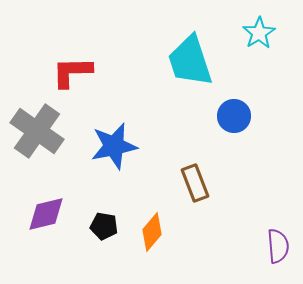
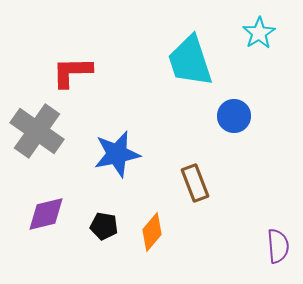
blue star: moved 3 px right, 8 px down
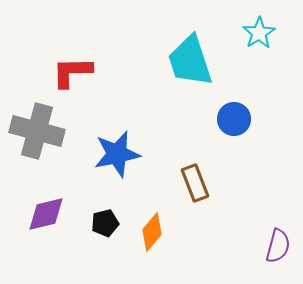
blue circle: moved 3 px down
gray cross: rotated 20 degrees counterclockwise
black pentagon: moved 1 px right, 3 px up; rotated 24 degrees counterclockwise
purple semicircle: rotated 20 degrees clockwise
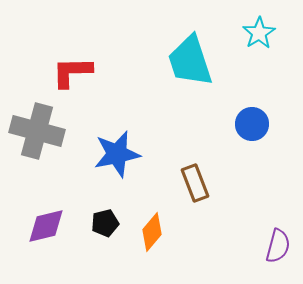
blue circle: moved 18 px right, 5 px down
purple diamond: moved 12 px down
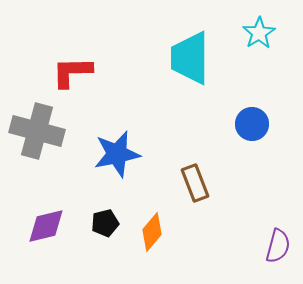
cyan trapezoid: moved 3 px up; rotated 18 degrees clockwise
